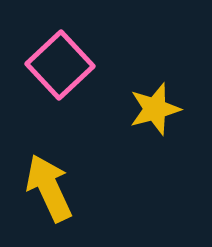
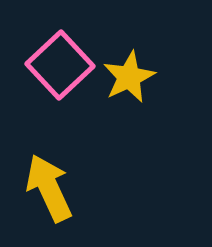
yellow star: moved 26 px left, 32 px up; rotated 10 degrees counterclockwise
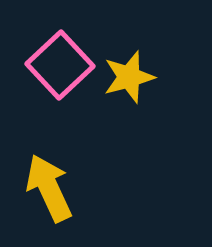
yellow star: rotated 10 degrees clockwise
